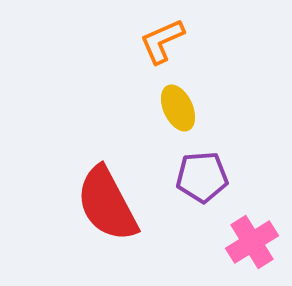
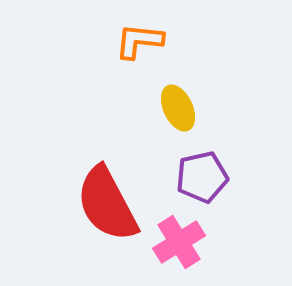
orange L-shape: moved 23 px left; rotated 30 degrees clockwise
purple pentagon: rotated 9 degrees counterclockwise
pink cross: moved 73 px left
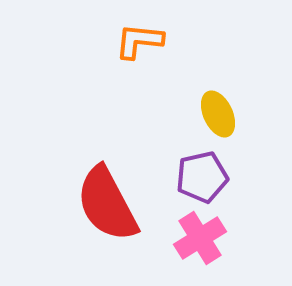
yellow ellipse: moved 40 px right, 6 px down
pink cross: moved 21 px right, 4 px up
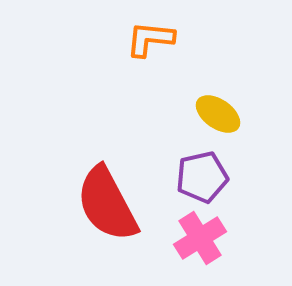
orange L-shape: moved 11 px right, 2 px up
yellow ellipse: rotated 30 degrees counterclockwise
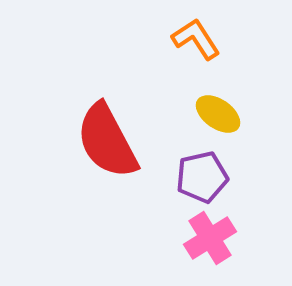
orange L-shape: moved 46 px right; rotated 51 degrees clockwise
red semicircle: moved 63 px up
pink cross: moved 10 px right
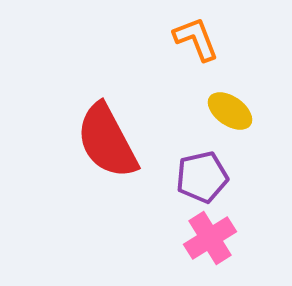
orange L-shape: rotated 12 degrees clockwise
yellow ellipse: moved 12 px right, 3 px up
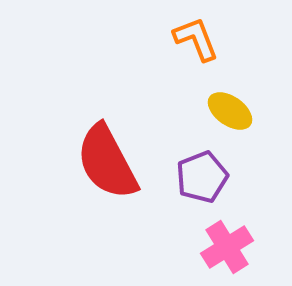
red semicircle: moved 21 px down
purple pentagon: rotated 9 degrees counterclockwise
pink cross: moved 17 px right, 9 px down
